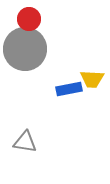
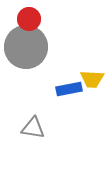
gray circle: moved 1 px right, 2 px up
gray triangle: moved 8 px right, 14 px up
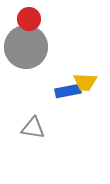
yellow trapezoid: moved 7 px left, 3 px down
blue rectangle: moved 1 px left, 2 px down
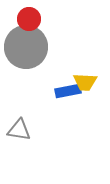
gray triangle: moved 14 px left, 2 px down
